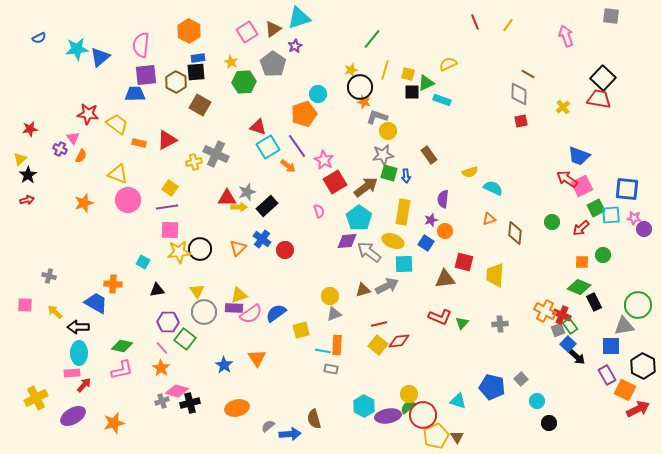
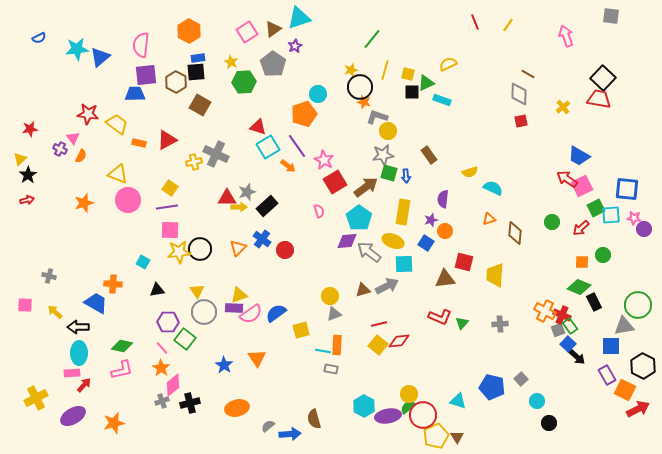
blue trapezoid at (579, 156): rotated 10 degrees clockwise
pink diamond at (177, 391): moved 4 px left, 6 px up; rotated 55 degrees counterclockwise
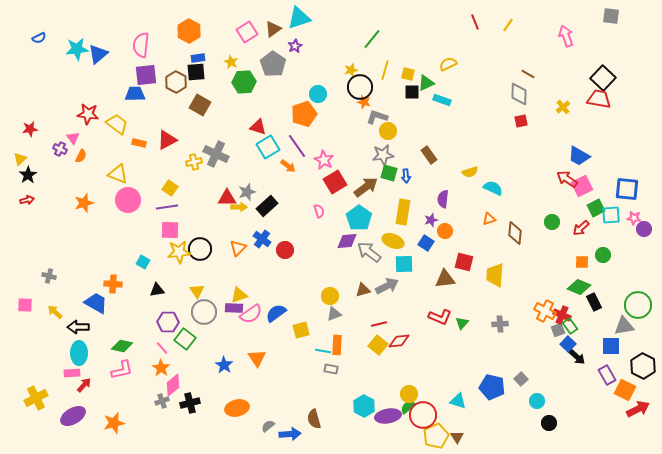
blue triangle at (100, 57): moved 2 px left, 3 px up
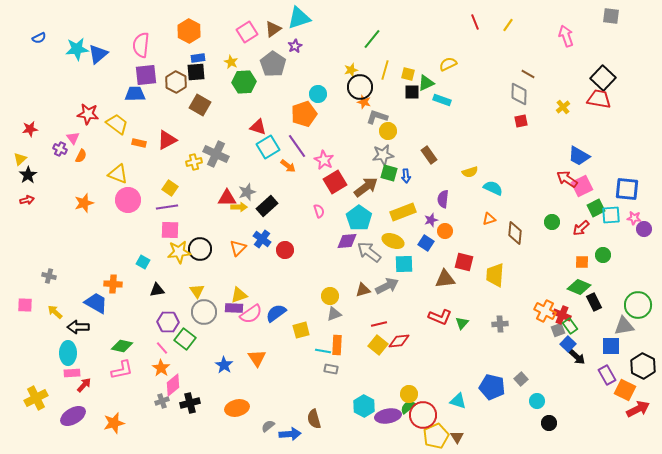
yellow rectangle at (403, 212): rotated 60 degrees clockwise
cyan ellipse at (79, 353): moved 11 px left
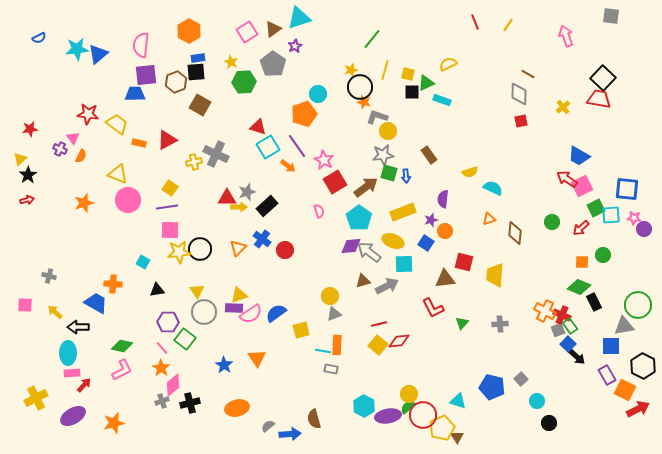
brown hexagon at (176, 82): rotated 10 degrees clockwise
purple diamond at (347, 241): moved 4 px right, 5 px down
brown triangle at (363, 290): moved 9 px up
red L-shape at (440, 317): moved 7 px left, 9 px up; rotated 40 degrees clockwise
pink L-shape at (122, 370): rotated 15 degrees counterclockwise
yellow pentagon at (436, 436): moved 6 px right, 8 px up
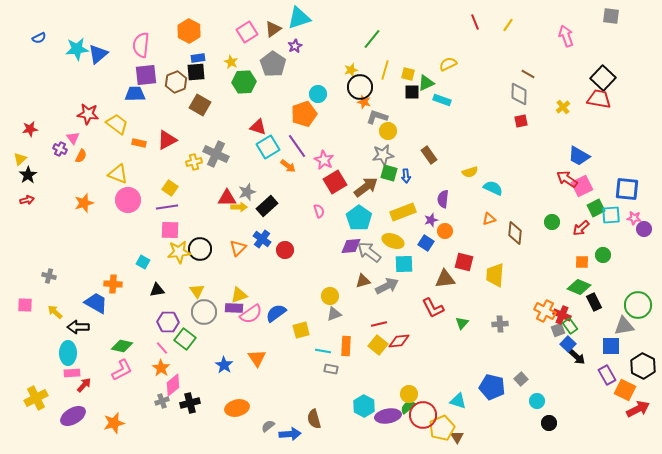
orange rectangle at (337, 345): moved 9 px right, 1 px down
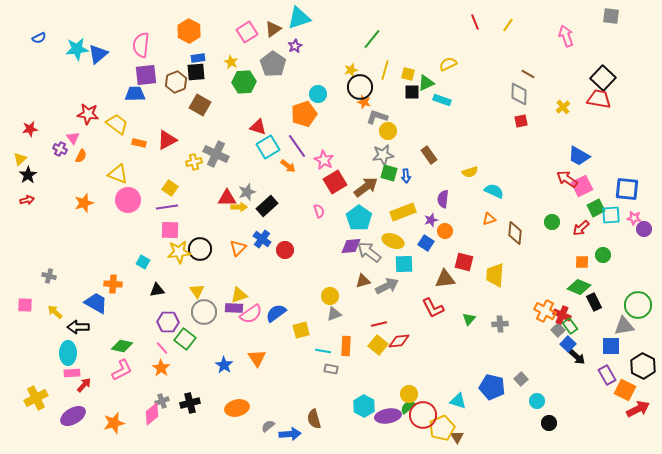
cyan semicircle at (493, 188): moved 1 px right, 3 px down
green triangle at (462, 323): moved 7 px right, 4 px up
gray square at (558, 330): rotated 24 degrees counterclockwise
pink diamond at (173, 385): moved 21 px left, 29 px down
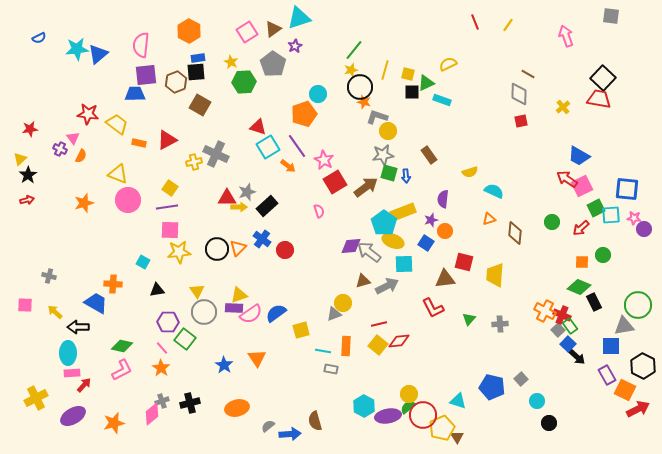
green line at (372, 39): moved 18 px left, 11 px down
cyan pentagon at (359, 218): moved 25 px right, 5 px down
black circle at (200, 249): moved 17 px right
yellow circle at (330, 296): moved 13 px right, 7 px down
brown semicircle at (314, 419): moved 1 px right, 2 px down
